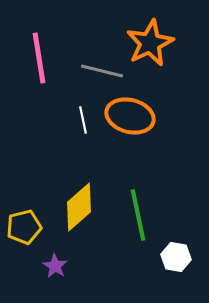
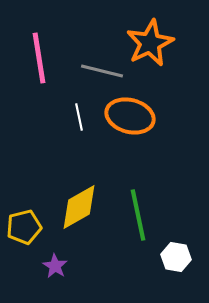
white line: moved 4 px left, 3 px up
yellow diamond: rotated 12 degrees clockwise
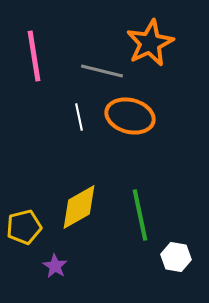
pink line: moved 5 px left, 2 px up
green line: moved 2 px right
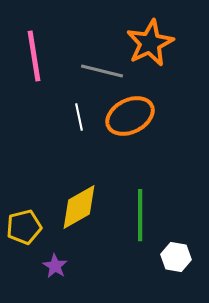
orange ellipse: rotated 42 degrees counterclockwise
green line: rotated 12 degrees clockwise
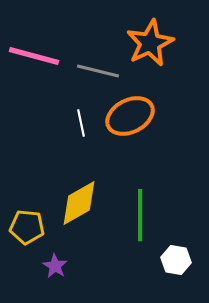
pink line: rotated 66 degrees counterclockwise
gray line: moved 4 px left
white line: moved 2 px right, 6 px down
yellow diamond: moved 4 px up
yellow pentagon: moved 3 px right; rotated 20 degrees clockwise
white hexagon: moved 3 px down
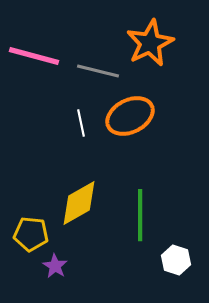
yellow pentagon: moved 4 px right, 7 px down
white hexagon: rotated 8 degrees clockwise
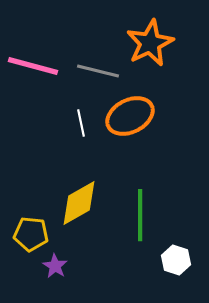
pink line: moved 1 px left, 10 px down
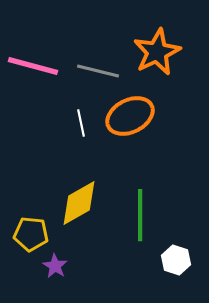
orange star: moved 7 px right, 9 px down
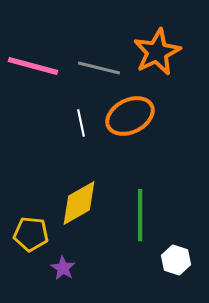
gray line: moved 1 px right, 3 px up
purple star: moved 8 px right, 2 px down
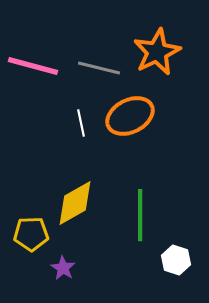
yellow diamond: moved 4 px left
yellow pentagon: rotated 8 degrees counterclockwise
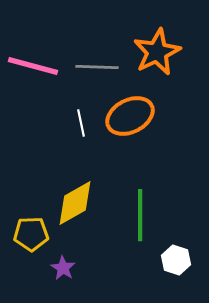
gray line: moved 2 px left, 1 px up; rotated 12 degrees counterclockwise
